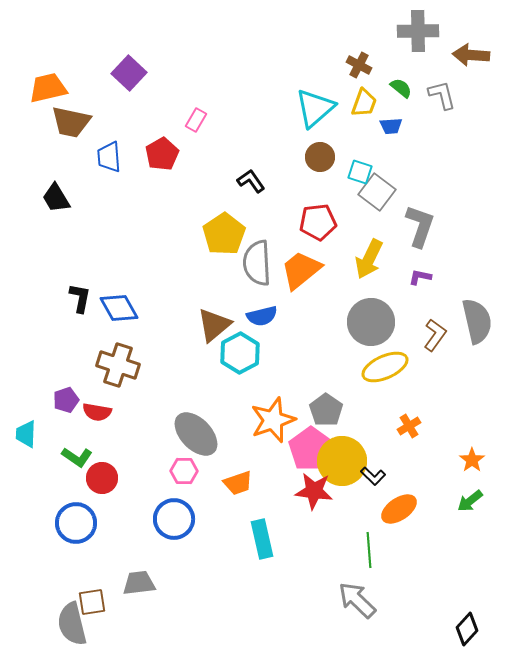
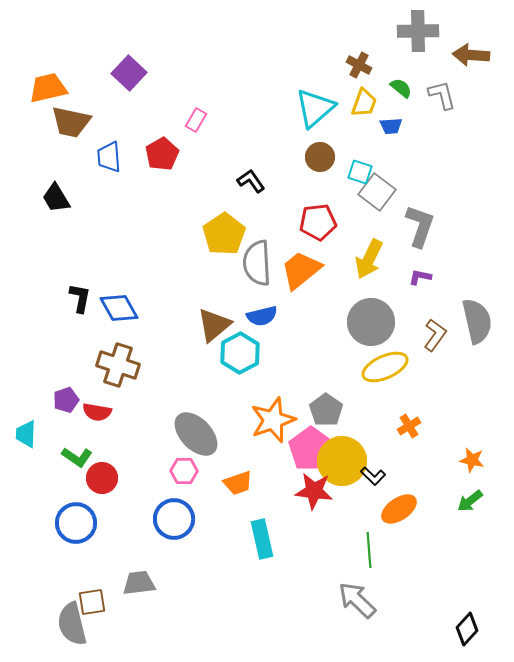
orange star at (472, 460): rotated 25 degrees counterclockwise
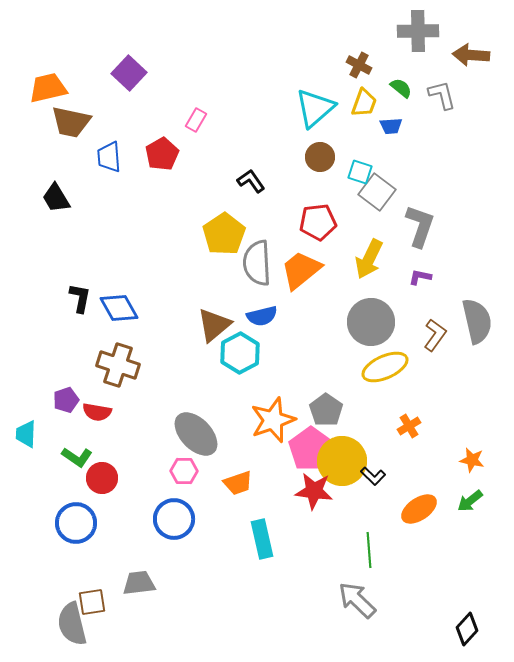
orange ellipse at (399, 509): moved 20 px right
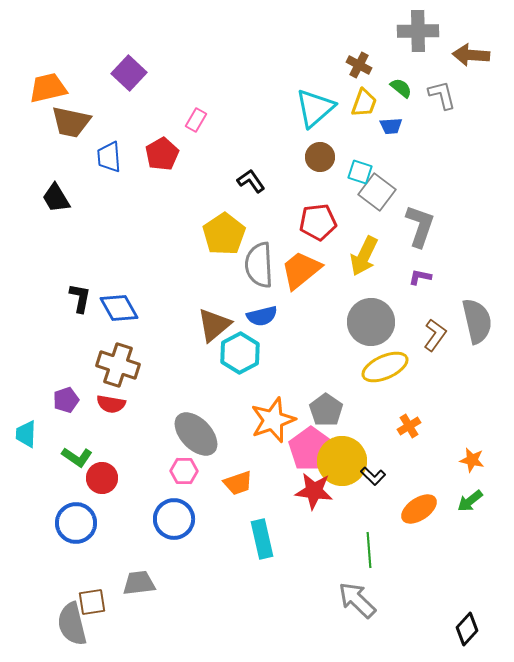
yellow arrow at (369, 259): moved 5 px left, 3 px up
gray semicircle at (257, 263): moved 2 px right, 2 px down
red semicircle at (97, 412): moved 14 px right, 8 px up
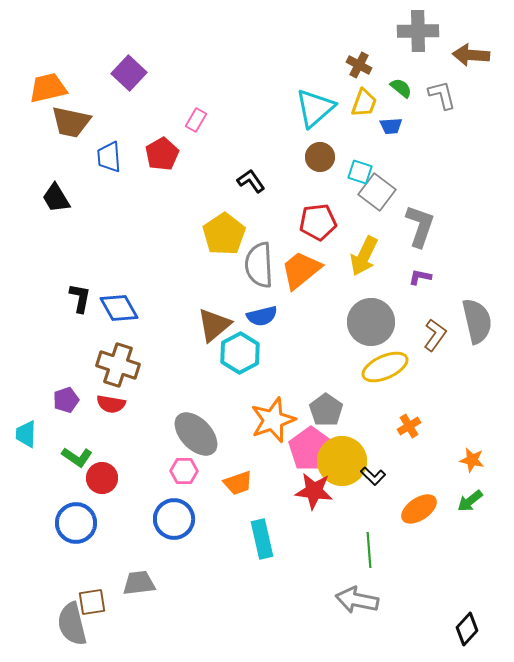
gray arrow at (357, 600): rotated 33 degrees counterclockwise
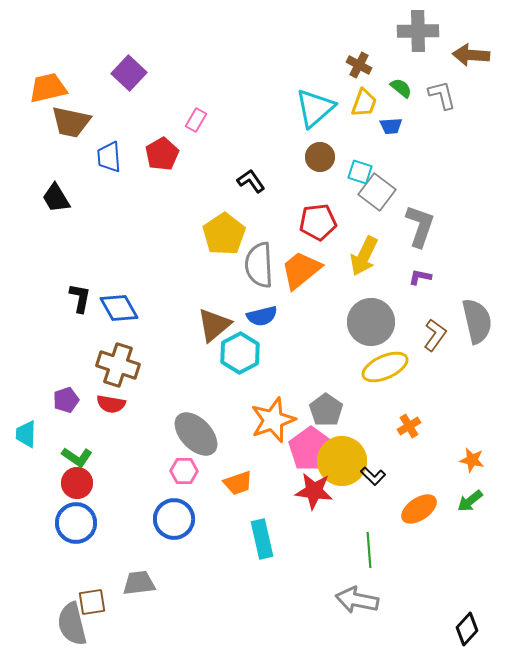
red circle at (102, 478): moved 25 px left, 5 px down
